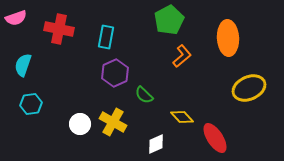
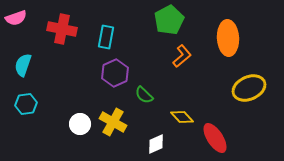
red cross: moved 3 px right
cyan hexagon: moved 5 px left
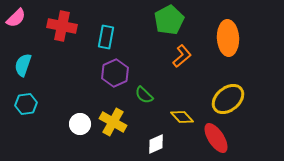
pink semicircle: rotated 25 degrees counterclockwise
red cross: moved 3 px up
yellow ellipse: moved 21 px left, 11 px down; rotated 16 degrees counterclockwise
red ellipse: moved 1 px right
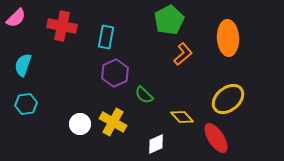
orange L-shape: moved 1 px right, 2 px up
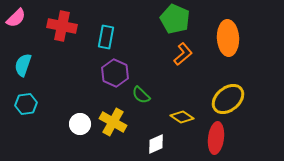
green pentagon: moved 6 px right, 1 px up; rotated 20 degrees counterclockwise
purple hexagon: rotated 12 degrees counterclockwise
green semicircle: moved 3 px left
yellow diamond: rotated 15 degrees counterclockwise
red ellipse: rotated 40 degrees clockwise
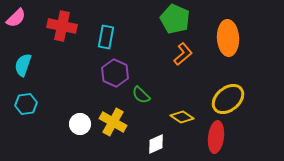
red ellipse: moved 1 px up
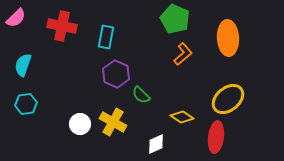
purple hexagon: moved 1 px right, 1 px down
